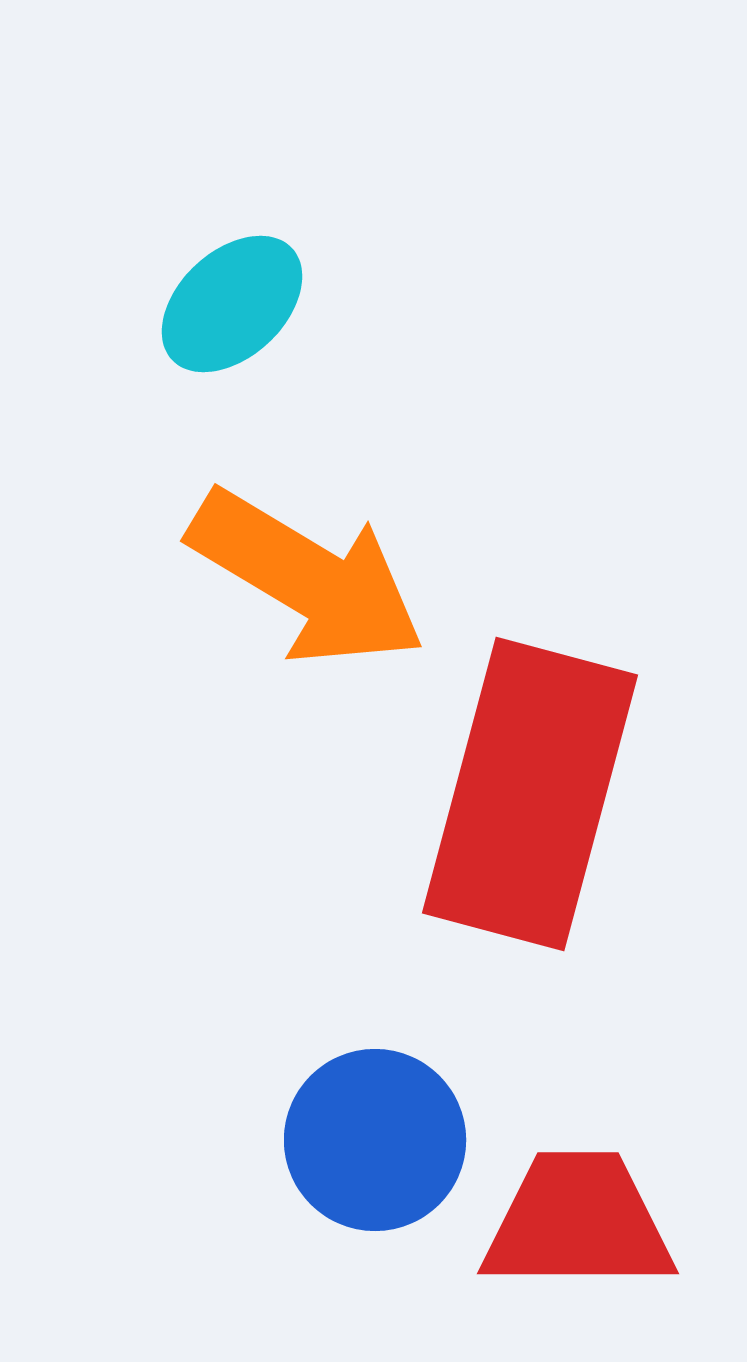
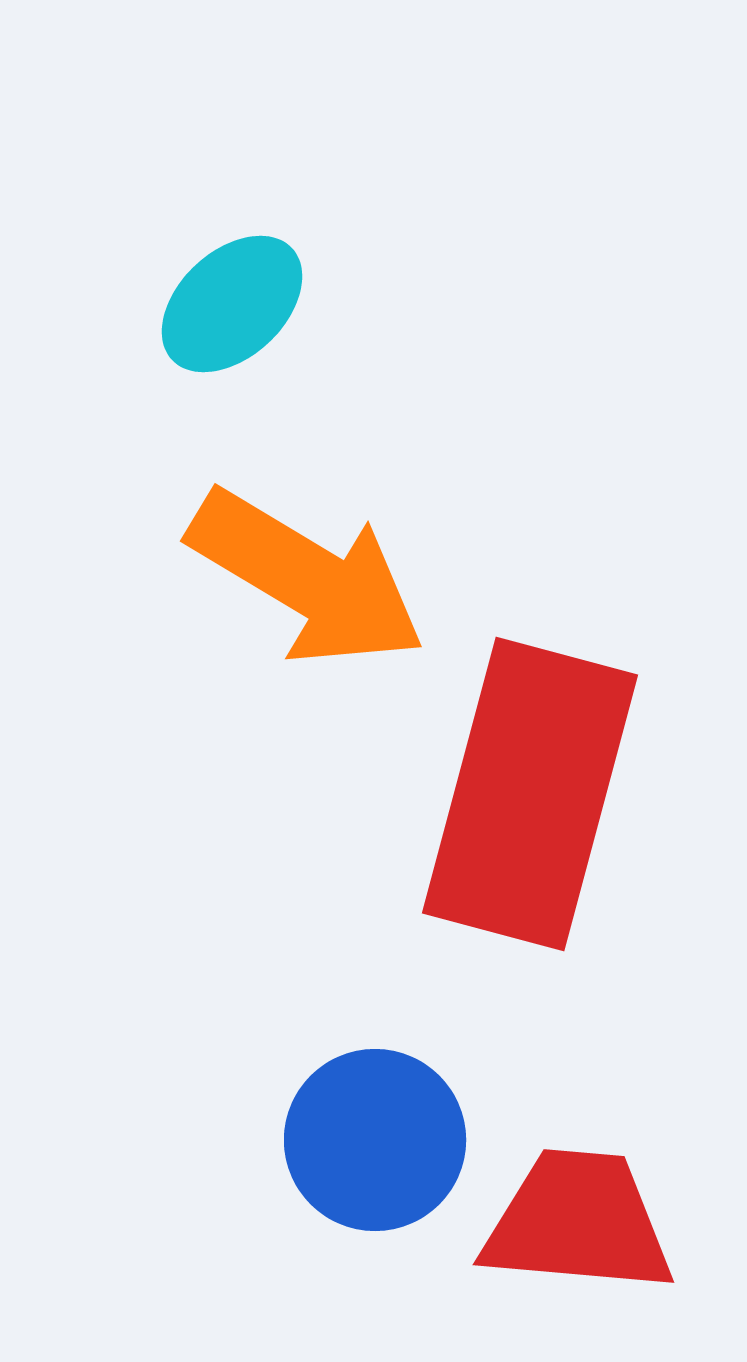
red trapezoid: rotated 5 degrees clockwise
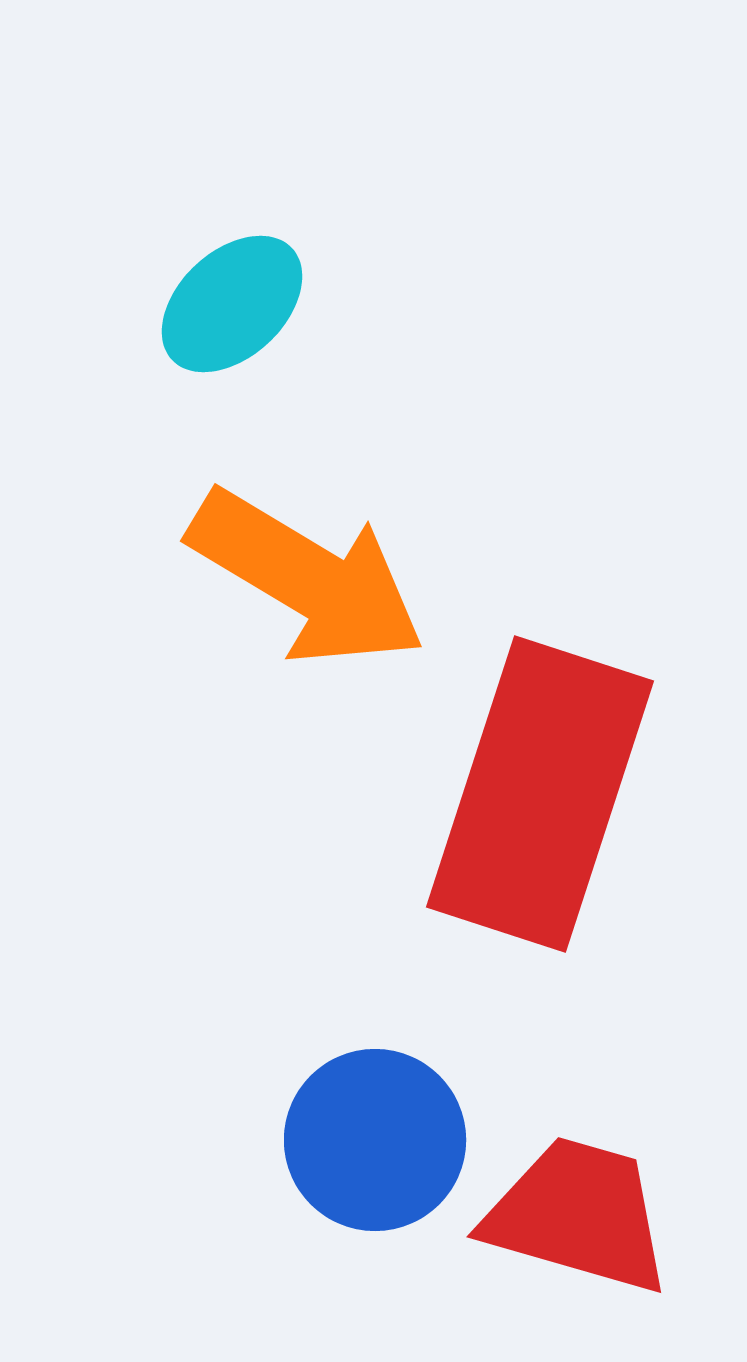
red rectangle: moved 10 px right; rotated 3 degrees clockwise
red trapezoid: moved 7 px up; rotated 11 degrees clockwise
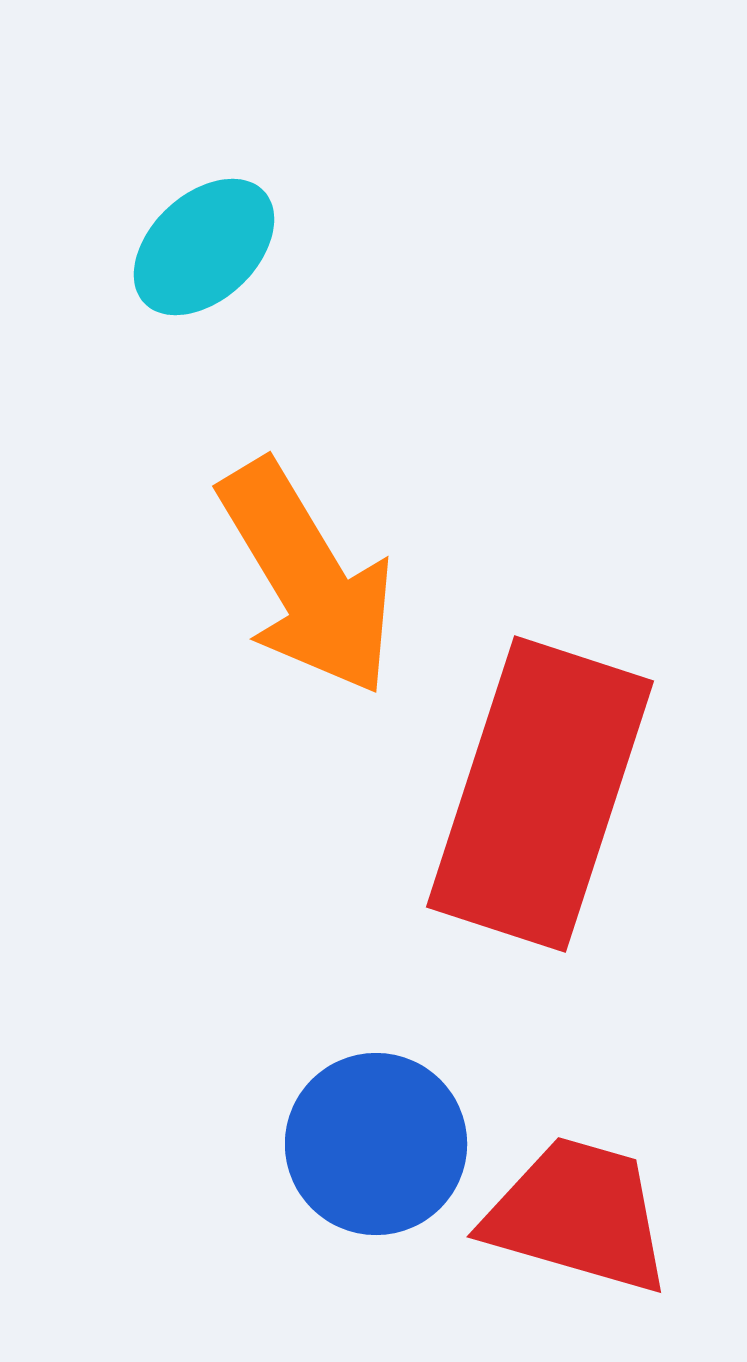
cyan ellipse: moved 28 px left, 57 px up
orange arrow: rotated 28 degrees clockwise
blue circle: moved 1 px right, 4 px down
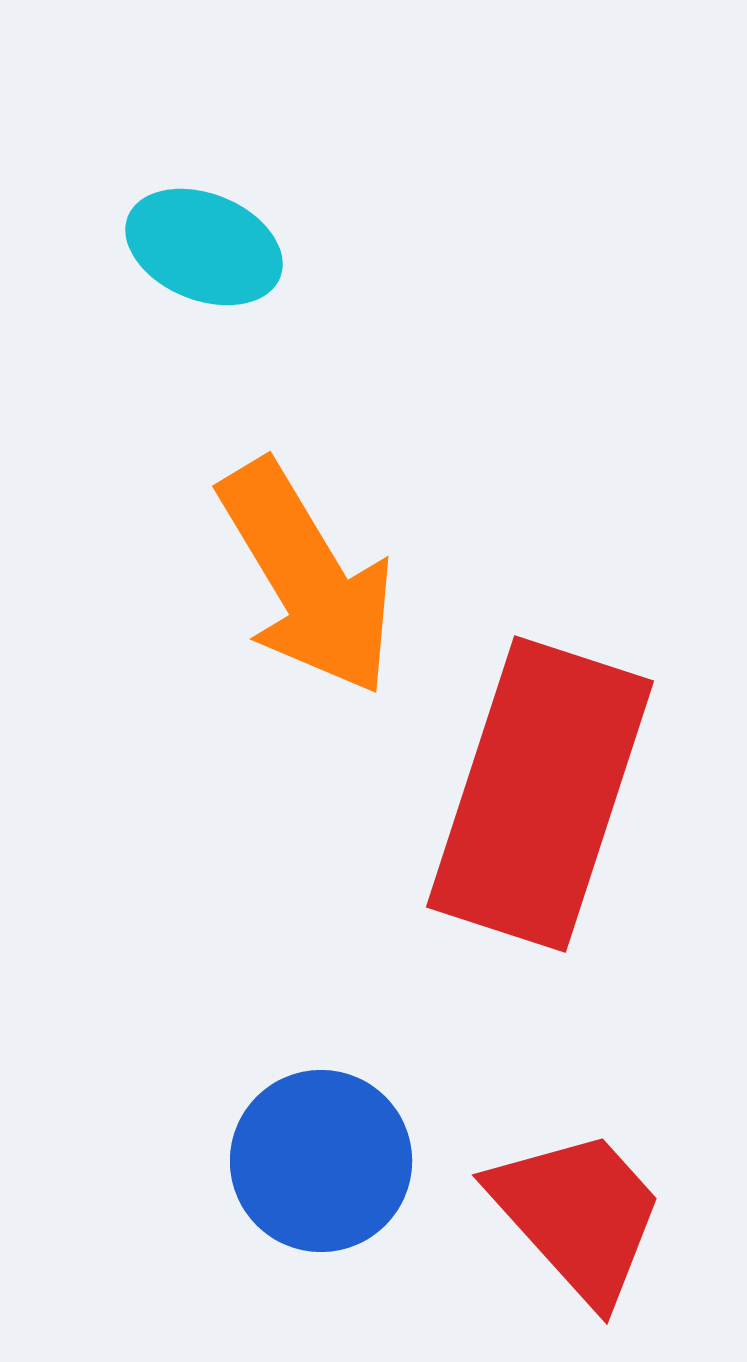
cyan ellipse: rotated 65 degrees clockwise
blue circle: moved 55 px left, 17 px down
red trapezoid: rotated 32 degrees clockwise
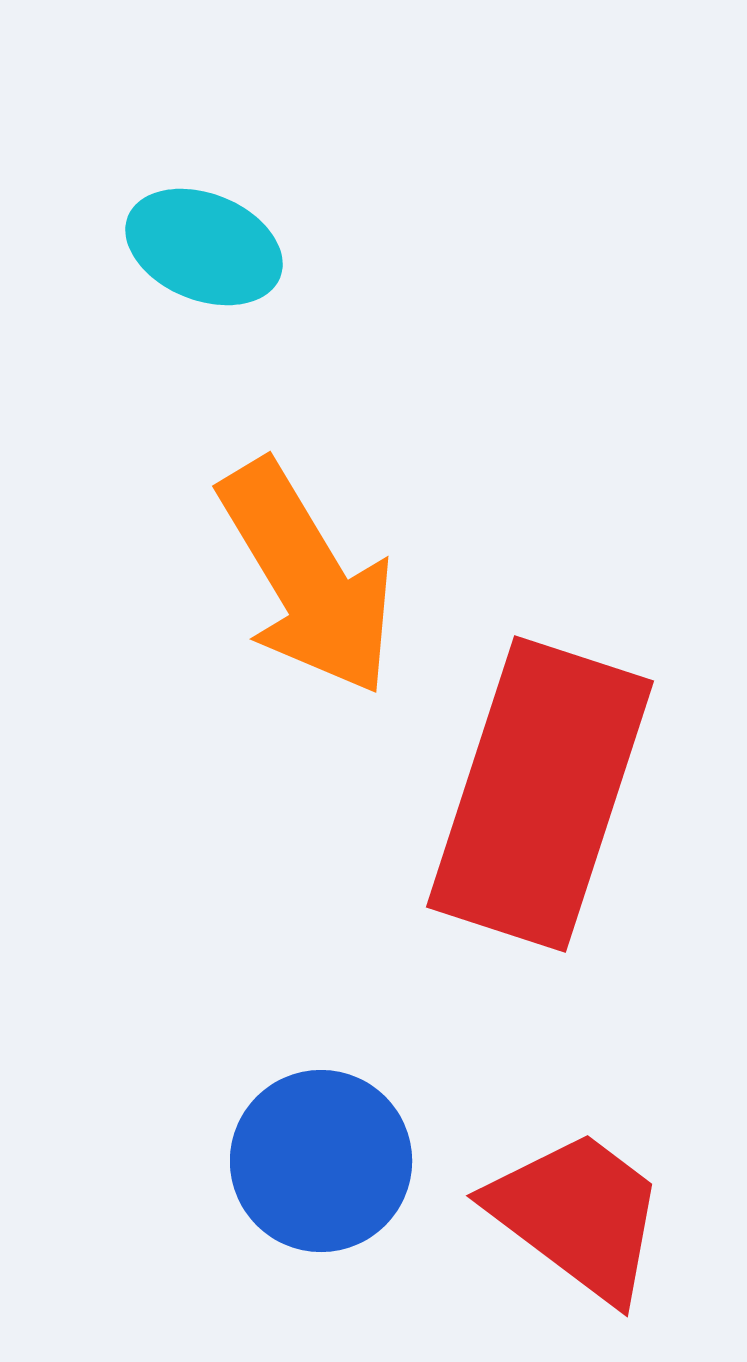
red trapezoid: rotated 11 degrees counterclockwise
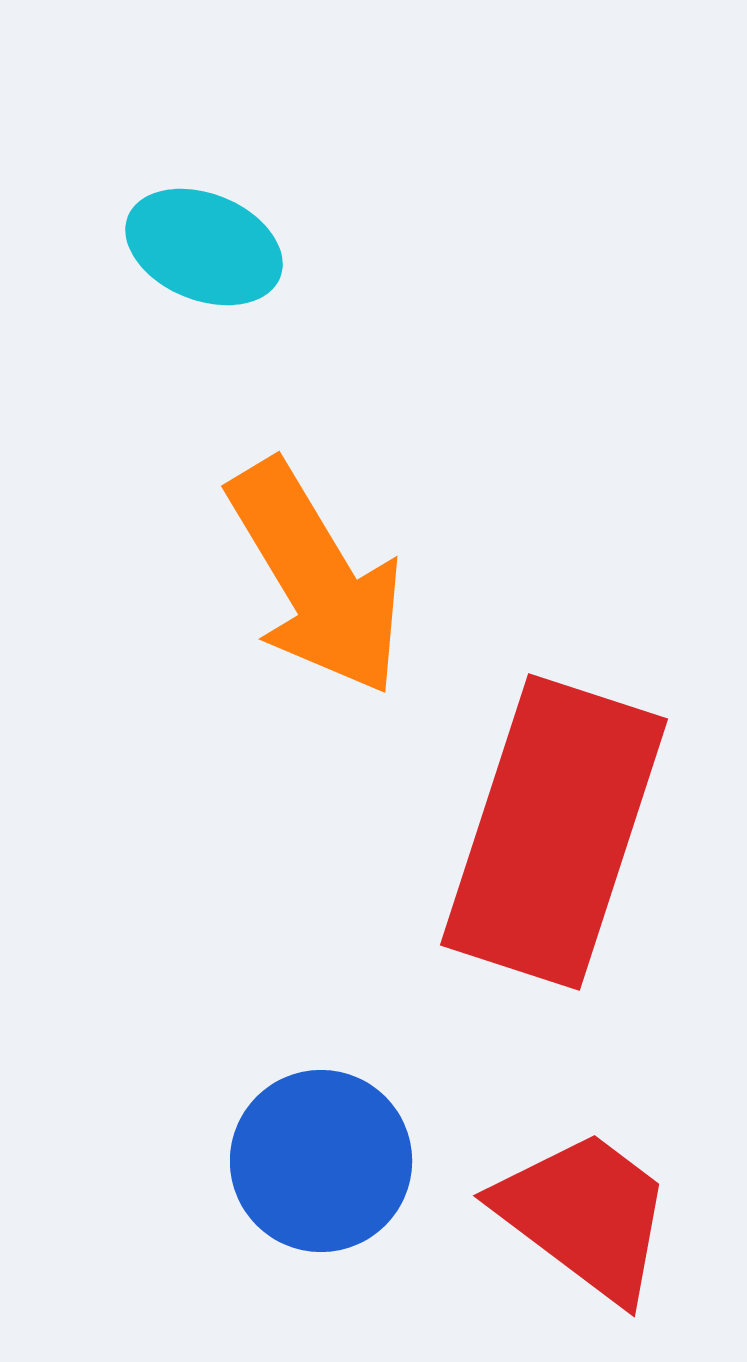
orange arrow: moved 9 px right
red rectangle: moved 14 px right, 38 px down
red trapezoid: moved 7 px right
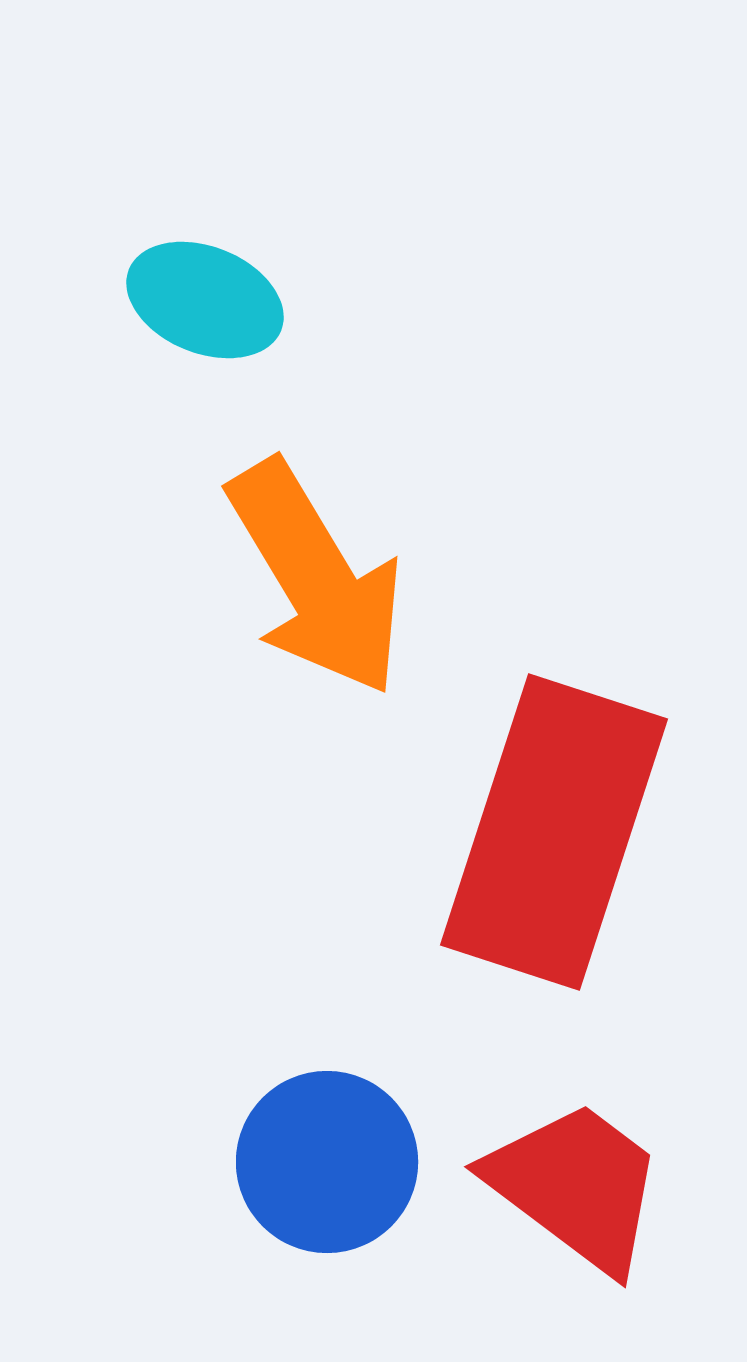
cyan ellipse: moved 1 px right, 53 px down
blue circle: moved 6 px right, 1 px down
red trapezoid: moved 9 px left, 29 px up
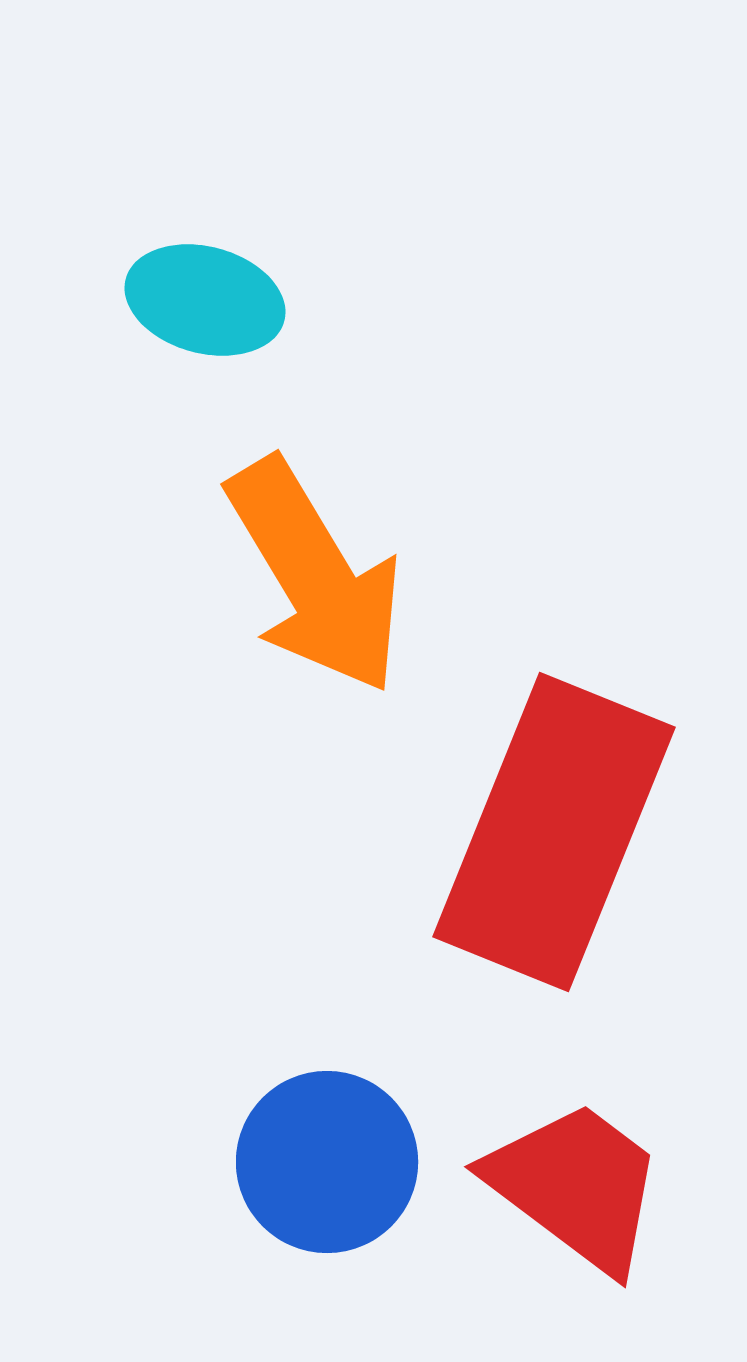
cyan ellipse: rotated 7 degrees counterclockwise
orange arrow: moved 1 px left, 2 px up
red rectangle: rotated 4 degrees clockwise
